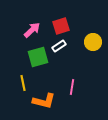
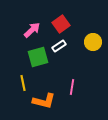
red square: moved 2 px up; rotated 18 degrees counterclockwise
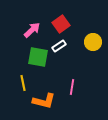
green square: rotated 25 degrees clockwise
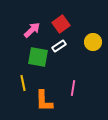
pink line: moved 1 px right, 1 px down
orange L-shape: rotated 75 degrees clockwise
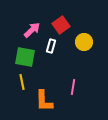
red square: moved 1 px down
yellow circle: moved 9 px left
white rectangle: moved 8 px left; rotated 40 degrees counterclockwise
green square: moved 13 px left
yellow line: moved 1 px left, 1 px up
pink line: moved 1 px up
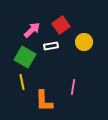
white rectangle: rotated 64 degrees clockwise
green square: rotated 20 degrees clockwise
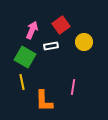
pink arrow: rotated 24 degrees counterclockwise
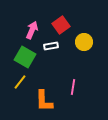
yellow line: moved 2 px left; rotated 49 degrees clockwise
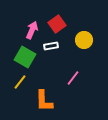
red square: moved 4 px left, 1 px up
yellow circle: moved 2 px up
pink line: moved 9 px up; rotated 28 degrees clockwise
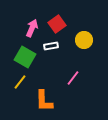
pink arrow: moved 2 px up
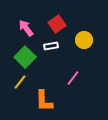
pink arrow: moved 6 px left; rotated 60 degrees counterclockwise
green square: rotated 15 degrees clockwise
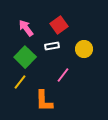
red square: moved 2 px right, 1 px down
yellow circle: moved 9 px down
white rectangle: moved 1 px right
pink line: moved 10 px left, 3 px up
